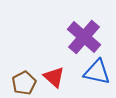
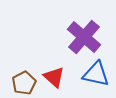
blue triangle: moved 1 px left, 2 px down
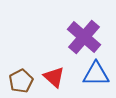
blue triangle: rotated 12 degrees counterclockwise
brown pentagon: moved 3 px left, 2 px up
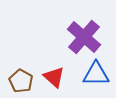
brown pentagon: rotated 15 degrees counterclockwise
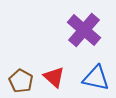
purple cross: moved 7 px up
blue triangle: moved 4 px down; rotated 12 degrees clockwise
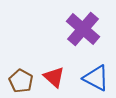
purple cross: moved 1 px left, 1 px up
blue triangle: rotated 16 degrees clockwise
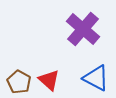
red triangle: moved 5 px left, 3 px down
brown pentagon: moved 2 px left, 1 px down
